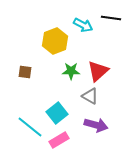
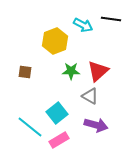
black line: moved 1 px down
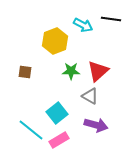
cyan line: moved 1 px right, 3 px down
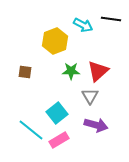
gray triangle: rotated 30 degrees clockwise
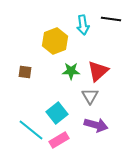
cyan arrow: rotated 54 degrees clockwise
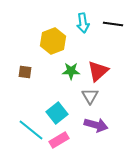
black line: moved 2 px right, 5 px down
cyan arrow: moved 2 px up
yellow hexagon: moved 2 px left
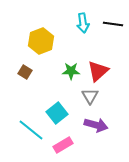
yellow hexagon: moved 12 px left
brown square: rotated 24 degrees clockwise
pink rectangle: moved 4 px right, 5 px down
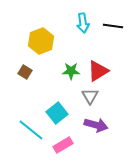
black line: moved 2 px down
red triangle: rotated 10 degrees clockwise
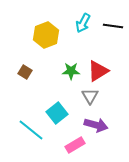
cyan arrow: rotated 36 degrees clockwise
yellow hexagon: moved 5 px right, 6 px up
pink rectangle: moved 12 px right
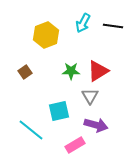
brown square: rotated 24 degrees clockwise
cyan square: moved 2 px right, 2 px up; rotated 25 degrees clockwise
